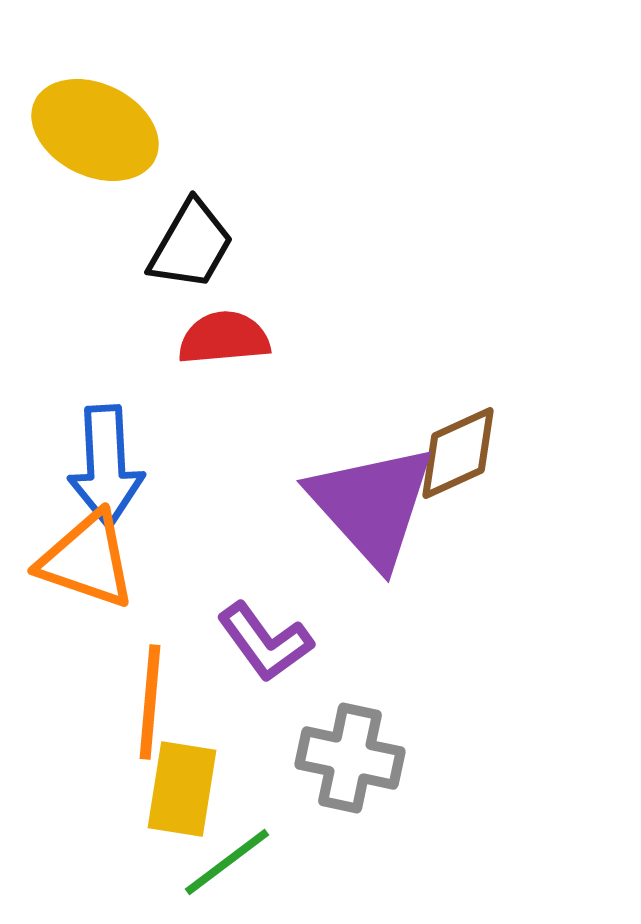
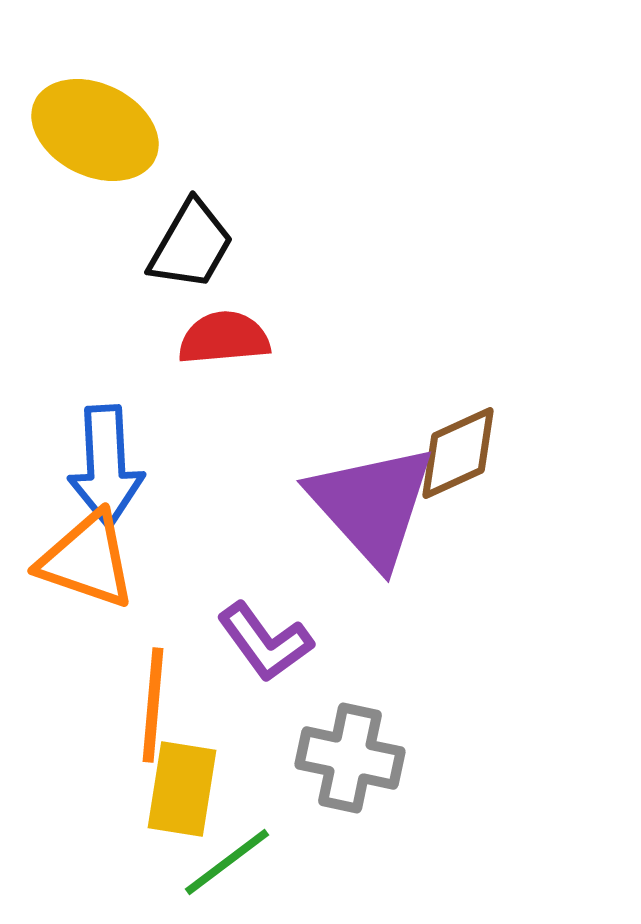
orange line: moved 3 px right, 3 px down
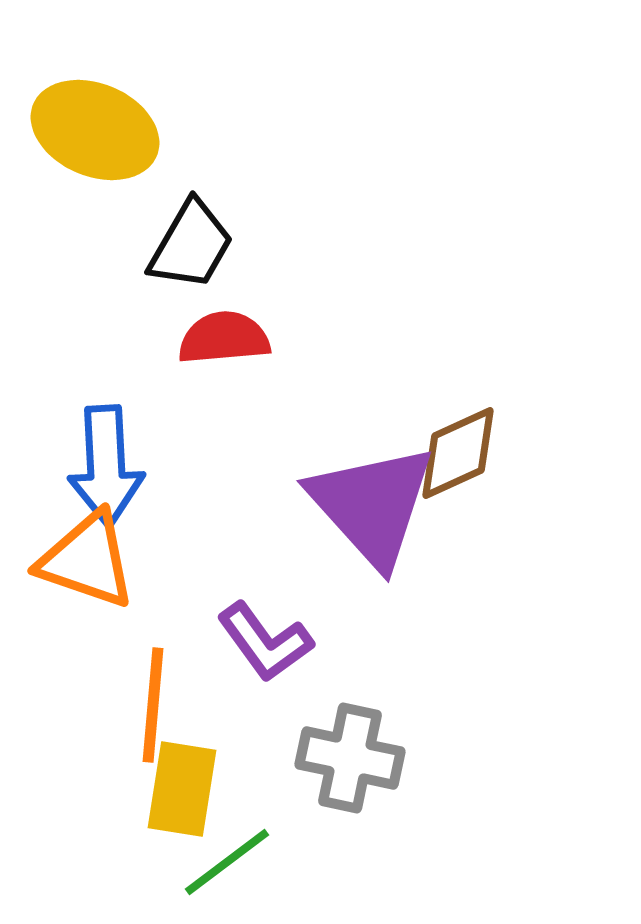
yellow ellipse: rotated 3 degrees counterclockwise
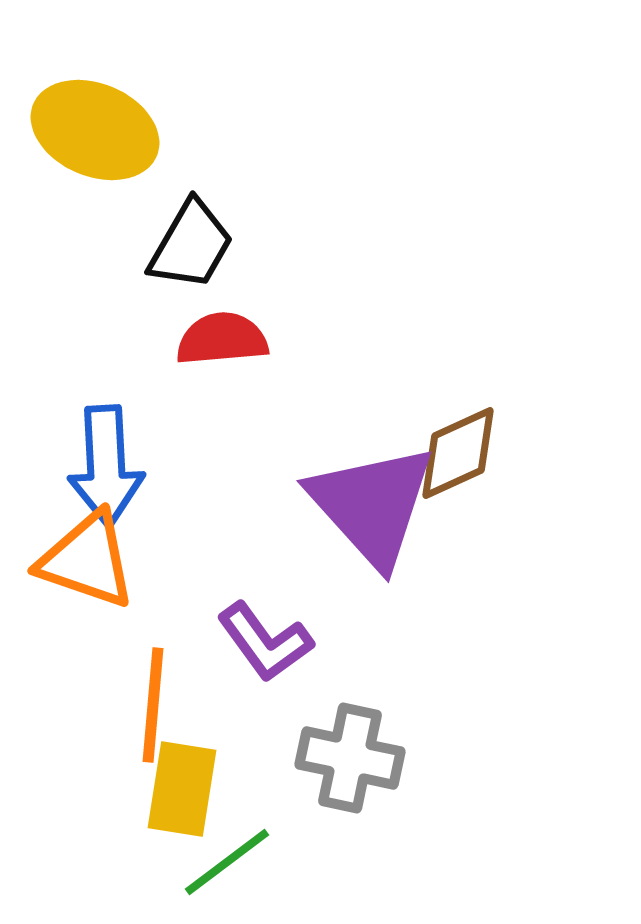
red semicircle: moved 2 px left, 1 px down
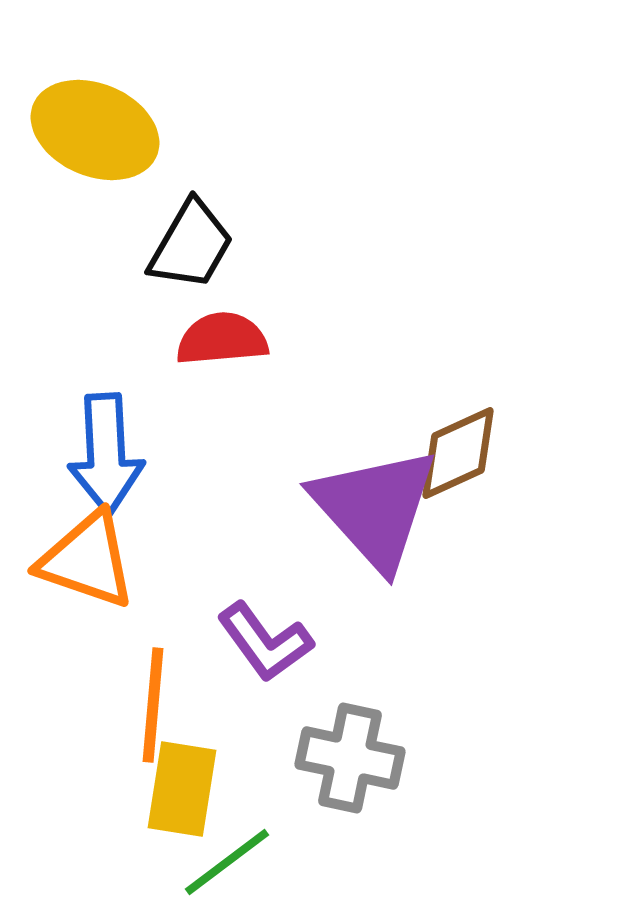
blue arrow: moved 12 px up
purple triangle: moved 3 px right, 3 px down
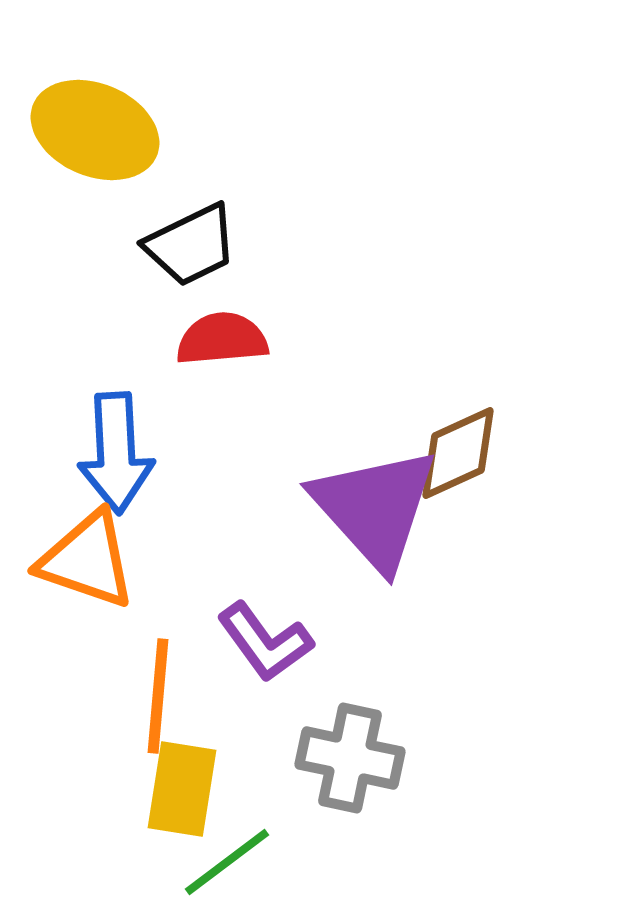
black trapezoid: rotated 34 degrees clockwise
blue arrow: moved 10 px right, 1 px up
orange line: moved 5 px right, 9 px up
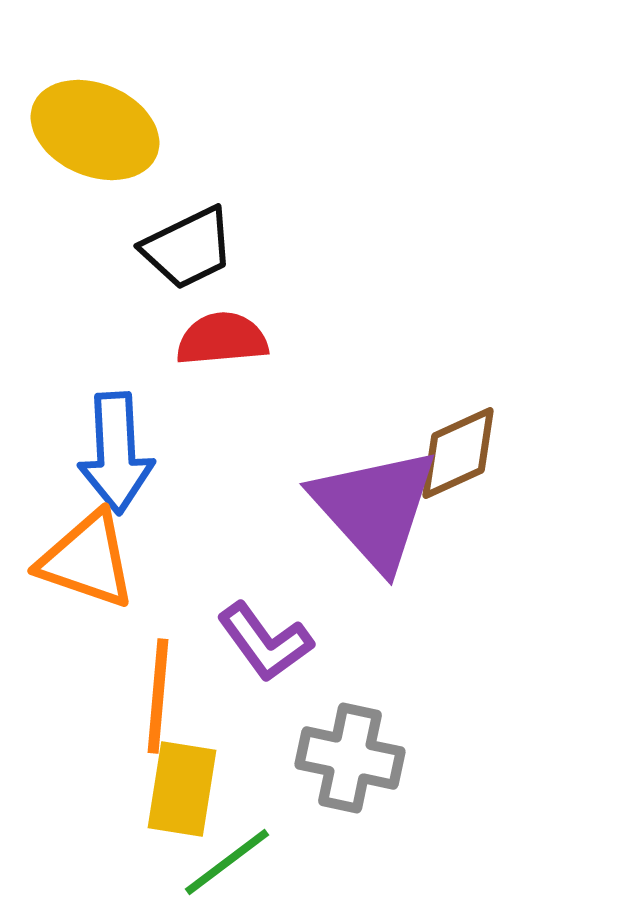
black trapezoid: moved 3 px left, 3 px down
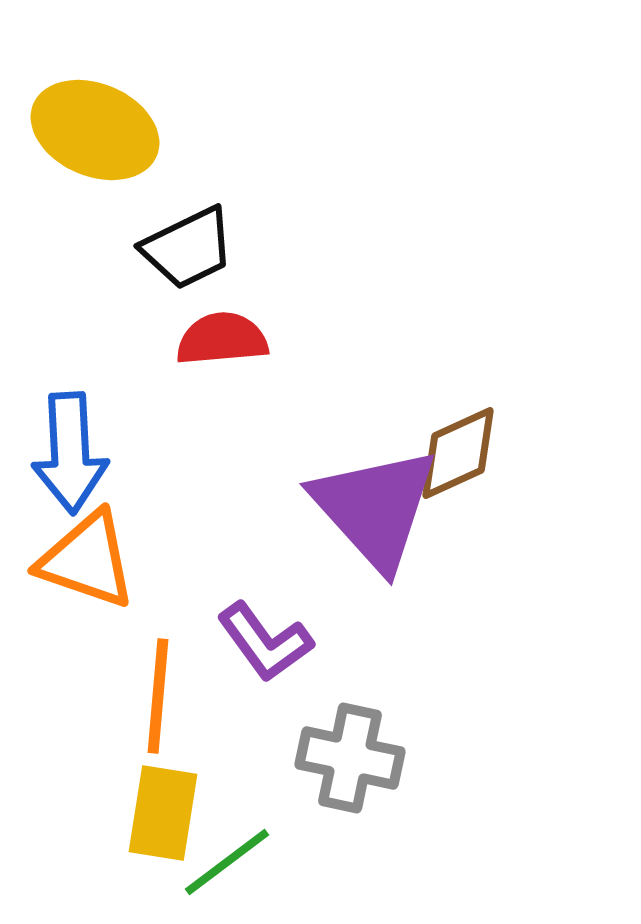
blue arrow: moved 46 px left
yellow rectangle: moved 19 px left, 24 px down
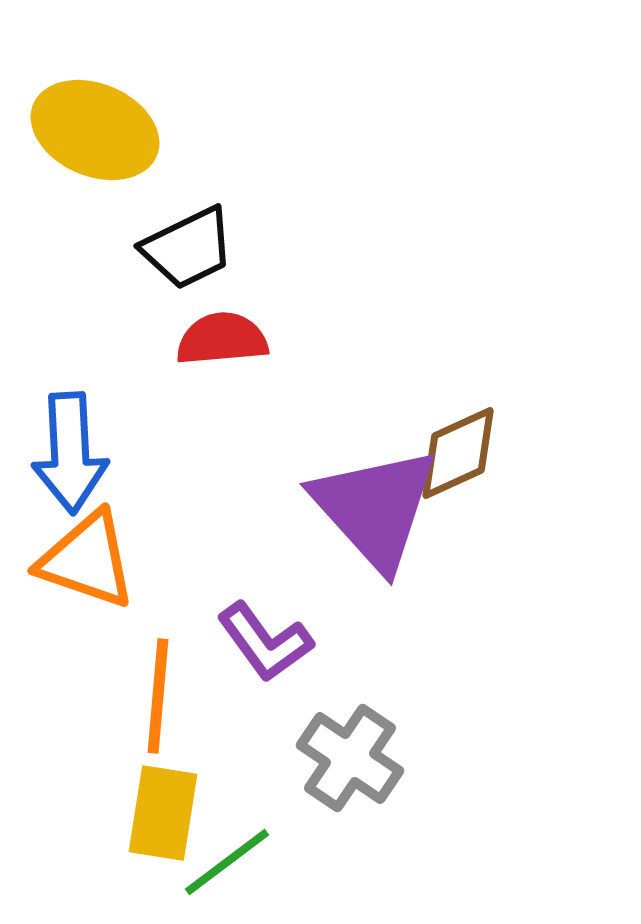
gray cross: rotated 22 degrees clockwise
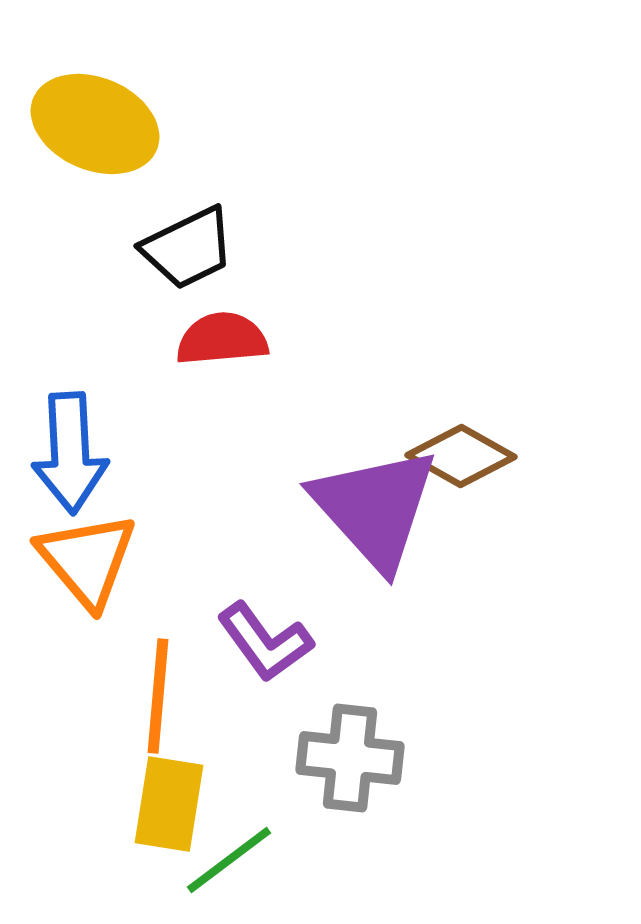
yellow ellipse: moved 6 px up
brown diamond: moved 3 px right, 3 px down; rotated 54 degrees clockwise
orange triangle: rotated 31 degrees clockwise
gray cross: rotated 28 degrees counterclockwise
yellow rectangle: moved 6 px right, 9 px up
green line: moved 2 px right, 2 px up
